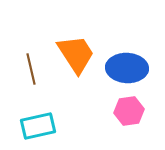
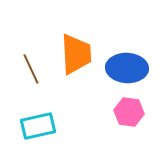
orange trapezoid: rotated 30 degrees clockwise
brown line: rotated 12 degrees counterclockwise
pink hexagon: moved 1 px down; rotated 16 degrees clockwise
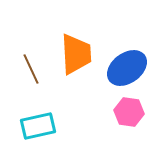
blue ellipse: rotated 39 degrees counterclockwise
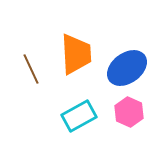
pink hexagon: rotated 16 degrees clockwise
cyan rectangle: moved 41 px right, 10 px up; rotated 16 degrees counterclockwise
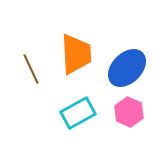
blue ellipse: rotated 9 degrees counterclockwise
cyan rectangle: moved 1 px left, 3 px up
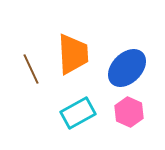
orange trapezoid: moved 3 px left
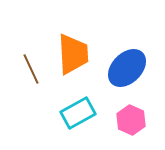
pink hexagon: moved 2 px right, 8 px down
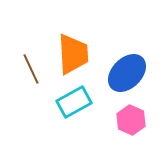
blue ellipse: moved 5 px down
cyan rectangle: moved 4 px left, 11 px up
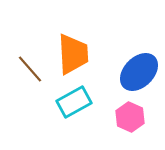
brown line: moved 1 px left; rotated 16 degrees counterclockwise
blue ellipse: moved 12 px right, 1 px up
pink hexagon: moved 1 px left, 3 px up
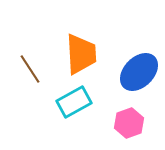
orange trapezoid: moved 8 px right
brown line: rotated 8 degrees clockwise
pink hexagon: moved 1 px left, 6 px down; rotated 16 degrees clockwise
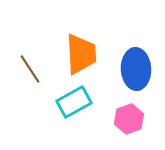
blue ellipse: moved 3 px left, 3 px up; rotated 48 degrees counterclockwise
pink hexagon: moved 4 px up
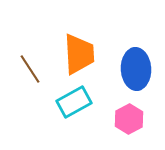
orange trapezoid: moved 2 px left
pink hexagon: rotated 8 degrees counterclockwise
